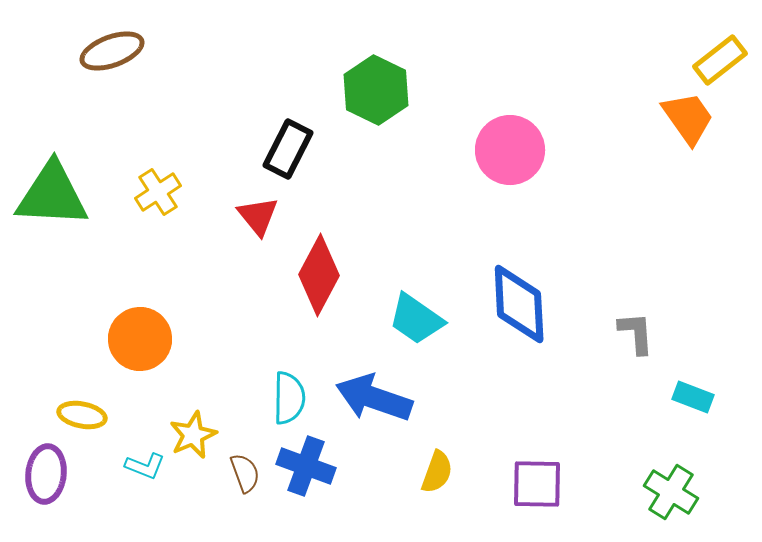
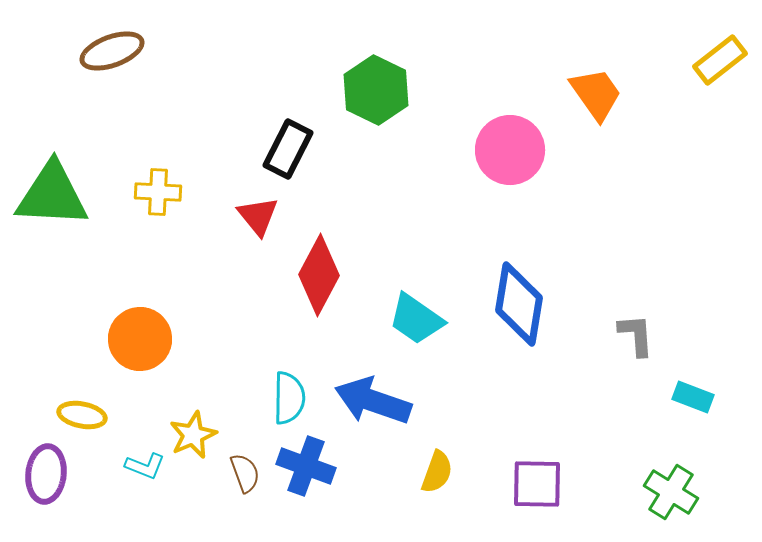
orange trapezoid: moved 92 px left, 24 px up
yellow cross: rotated 36 degrees clockwise
blue diamond: rotated 12 degrees clockwise
gray L-shape: moved 2 px down
blue arrow: moved 1 px left, 3 px down
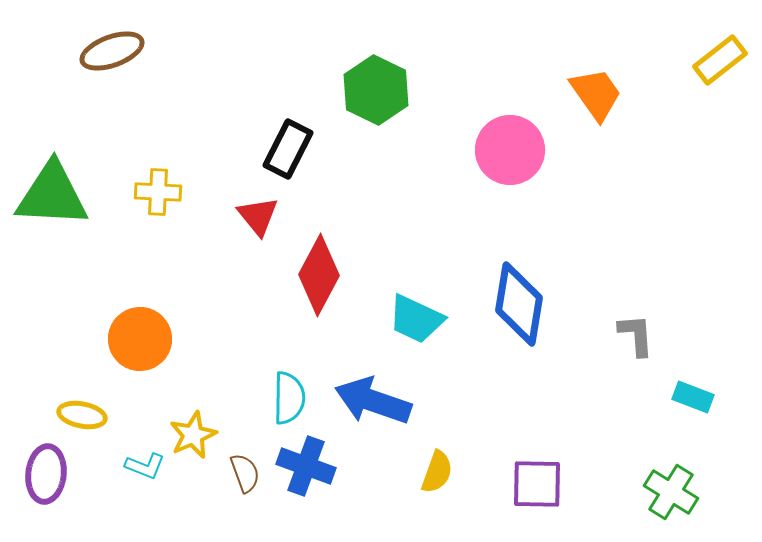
cyan trapezoid: rotated 10 degrees counterclockwise
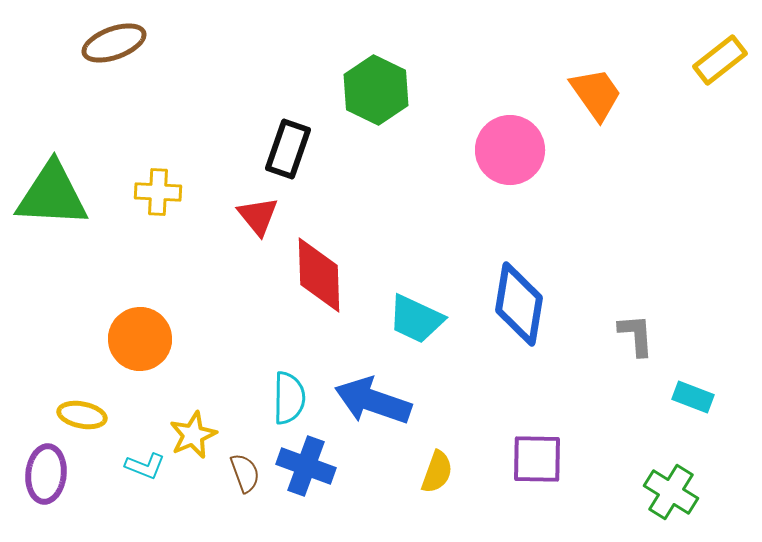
brown ellipse: moved 2 px right, 8 px up
black rectangle: rotated 8 degrees counterclockwise
red diamond: rotated 30 degrees counterclockwise
purple square: moved 25 px up
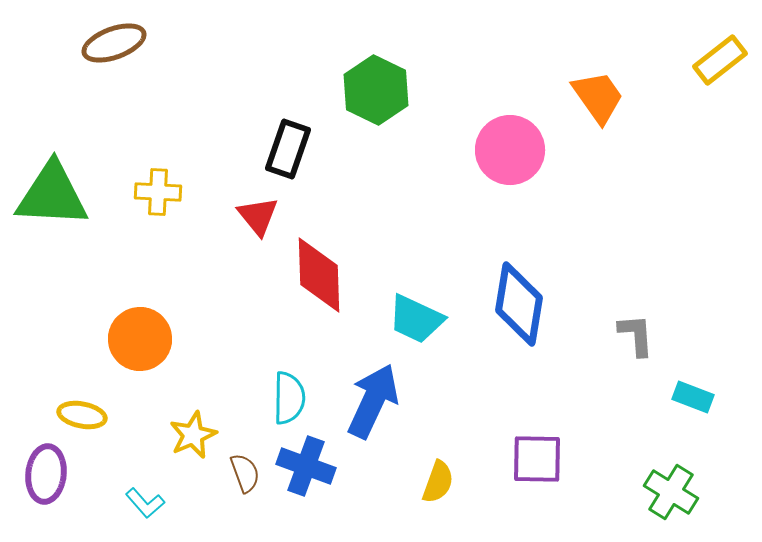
orange trapezoid: moved 2 px right, 3 px down
blue arrow: rotated 96 degrees clockwise
cyan L-shape: moved 37 px down; rotated 27 degrees clockwise
yellow semicircle: moved 1 px right, 10 px down
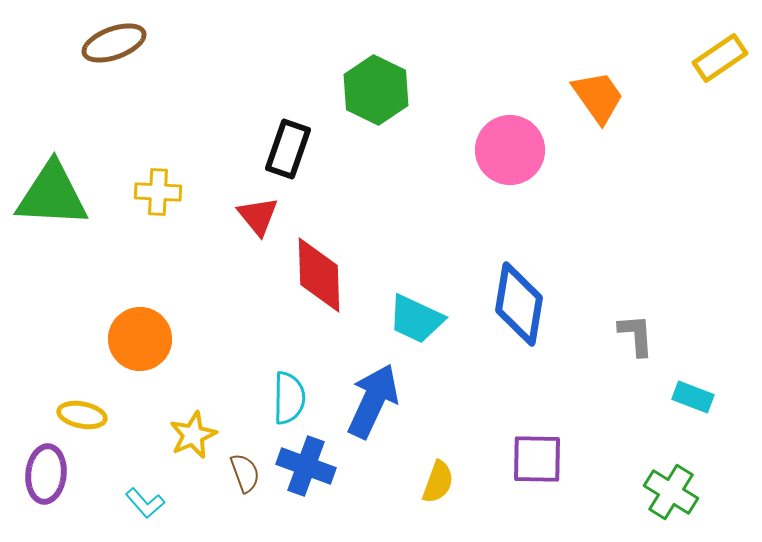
yellow rectangle: moved 2 px up; rotated 4 degrees clockwise
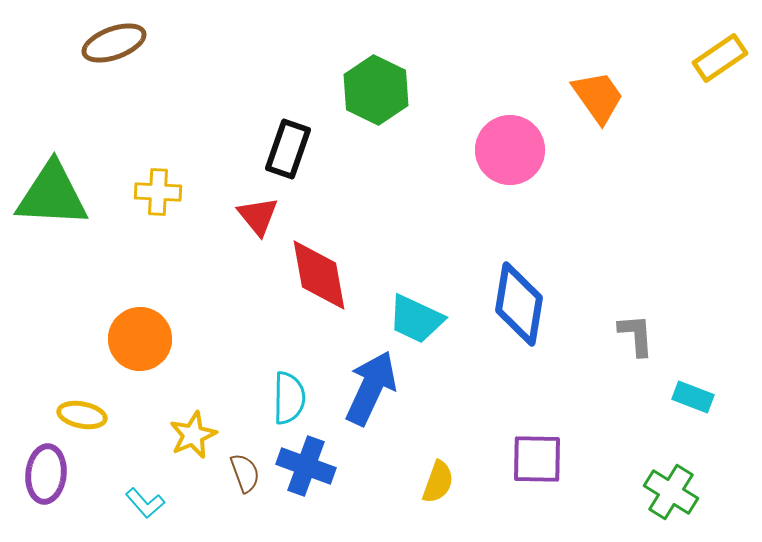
red diamond: rotated 8 degrees counterclockwise
blue arrow: moved 2 px left, 13 px up
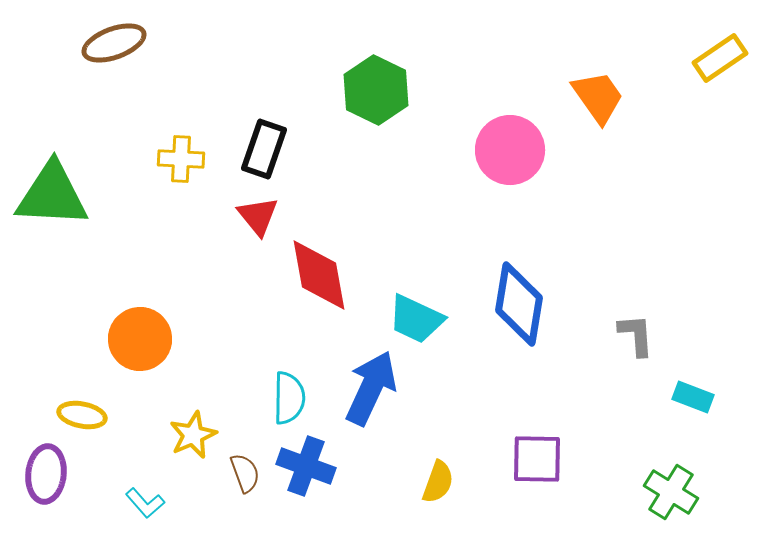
black rectangle: moved 24 px left
yellow cross: moved 23 px right, 33 px up
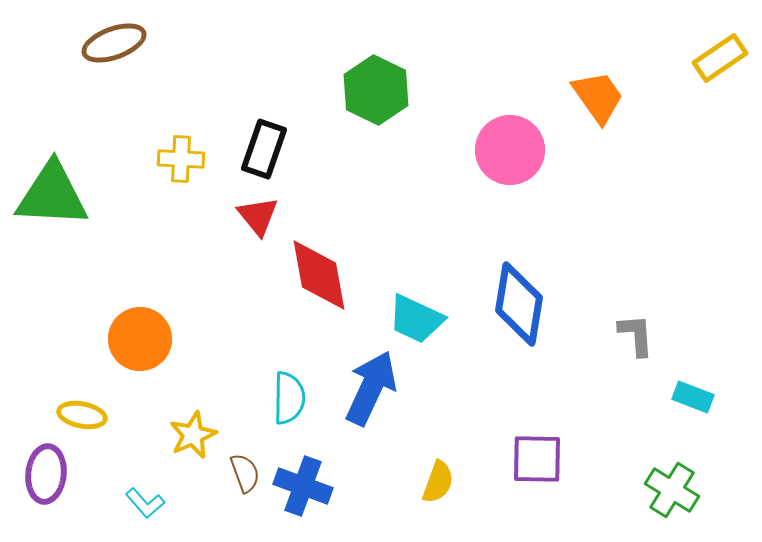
blue cross: moved 3 px left, 20 px down
green cross: moved 1 px right, 2 px up
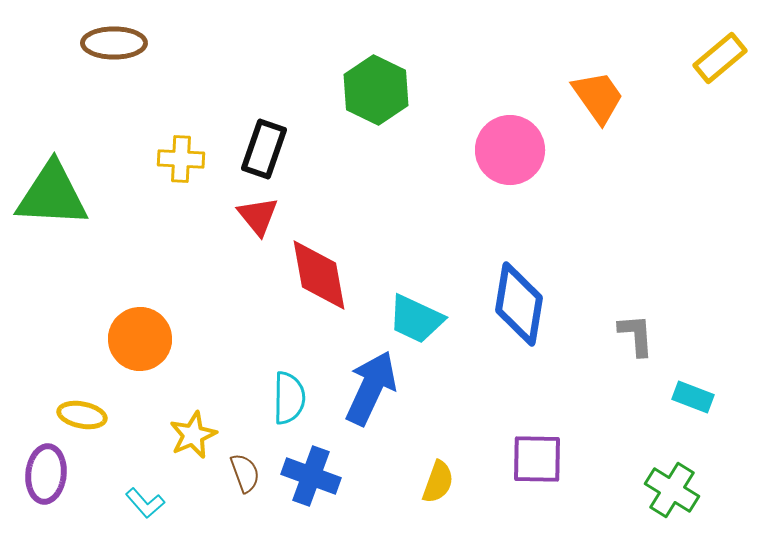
brown ellipse: rotated 20 degrees clockwise
yellow rectangle: rotated 6 degrees counterclockwise
blue cross: moved 8 px right, 10 px up
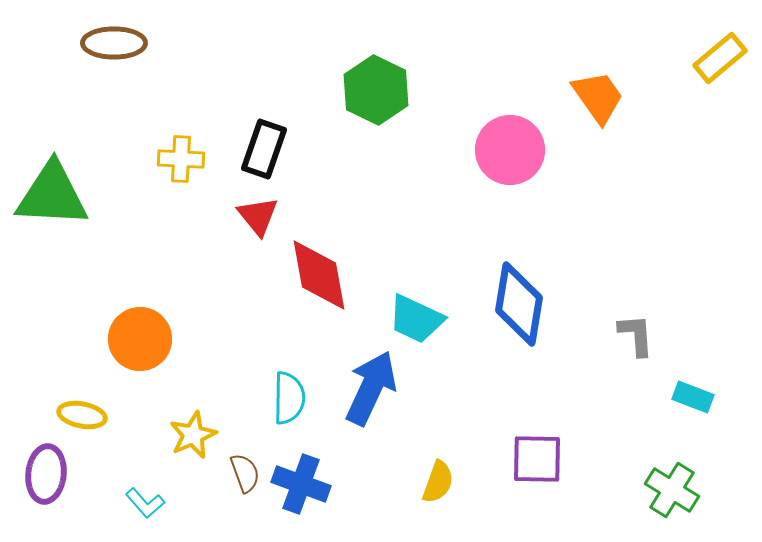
blue cross: moved 10 px left, 8 px down
